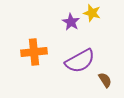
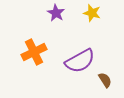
purple star: moved 15 px left, 9 px up
orange cross: rotated 20 degrees counterclockwise
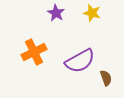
brown semicircle: moved 1 px right, 2 px up; rotated 14 degrees clockwise
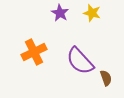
purple star: moved 4 px right
purple semicircle: rotated 76 degrees clockwise
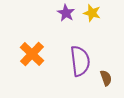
purple star: moved 6 px right
orange cross: moved 2 px left, 2 px down; rotated 20 degrees counterclockwise
purple semicircle: rotated 144 degrees counterclockwise
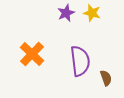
purple star: rotated 18 degrees clockwise
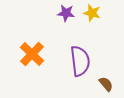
purple star: rotated 30 degrees clockwise
brown semicircle: moved 6 px down; rotated 21 degrees counterclockwise
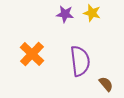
purple star: moved 1 px left, 1 px down
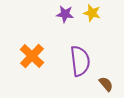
orange cross: moved 2 px down
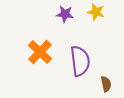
yellow star: moved 4 px right, 1 px up
orange cross: moved 8 px right, 4 px up
brown semicircle: rotated 28 degrees clockwise
